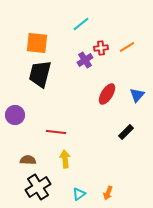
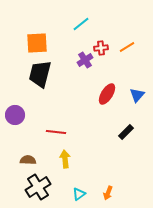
orange square: rotated 10 degrees counterclockwise
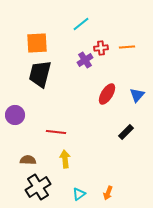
orange line: rotated 28 degrees clockwise
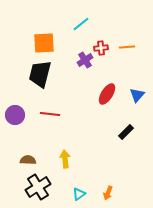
orange square: moved 7 px right
red line: moved 6 px left, 18 px up
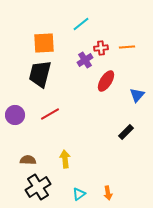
red ellipse: moved 1 px left, 13 px up
red line: rotated 36 degrees counterclockwise
orange arrow: rotated 32 degrees counterclockwise
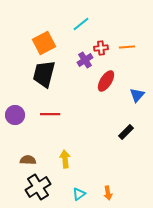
orange square: rotated 25 degrees counterclockwise
black trapezoid: moved 4 px right
red line: rotated 30 degrees clockwise
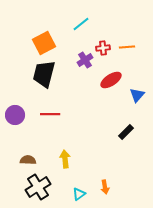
red cross: moved 2 px right
red ellipse: moved 5 px right, 1 px up; rotated 25 degrees clockwise
orange arrow: moved 3 px left, 6 px up
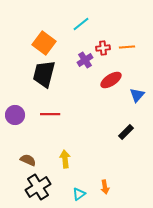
orange square: rotated 25 degrees counterclockwise
brown semicircle: rotated 21 degrees clockwise
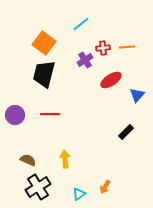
orange arrow: rotated 40 degrees clockwise
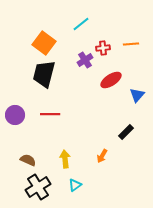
orange line: moved 4 px right, 3 px up
orange arrow: moved 3 px left, 31 px up
cyan triangle: moved 4 px left, 9 px up
